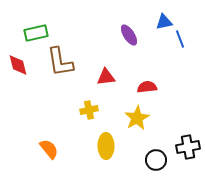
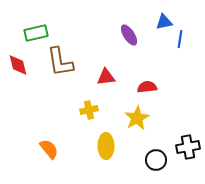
blue line: rotated 30 degrees clockwise
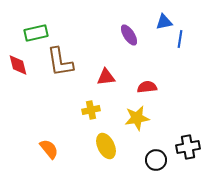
yellow cross: moved 2 px right
yellow star: rotated 20 degrees clockwise
yellow ellipse: rotated 25 degrees counterclockwise
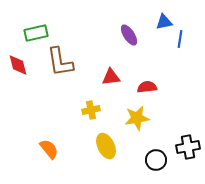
red triangle: moved 5 px right
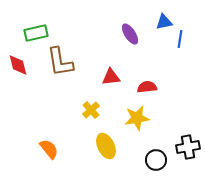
purple ellipse: moved 1 px right, 1 px up
yellow cross: rotated 30 degrees counterclockwise
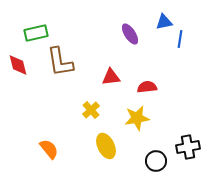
black circle: moved 1 px down
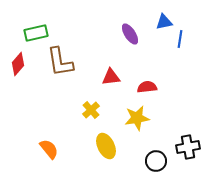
red diamond: moved 1 px up; rotated 55 degrees clockwise
